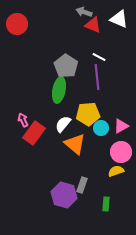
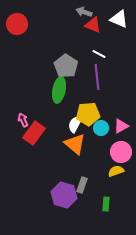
white line: moved 3 px up
white semicircle: moved 12 px right; rotated 12 degrees counterclockwise
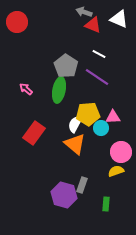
red circle: moved 2 px up
purple line: rotated 50 degrees counterclockwise
pink arrow: moved 3 px right, 31 px up; rotated 24 degrees counterclockwise
pink triangle: moved 8 px left, 9 px up; rotated 28 degrees clockwise
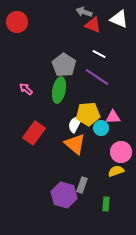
gray pentagon: moved 2 px left, 1 px up
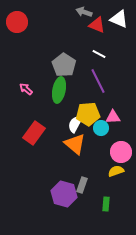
red triangle: moved 4 px right
purple line: moved 1 px right, 4 px down; rotated 30 degrees clockwise
purple hexagon: moved 1 px up
